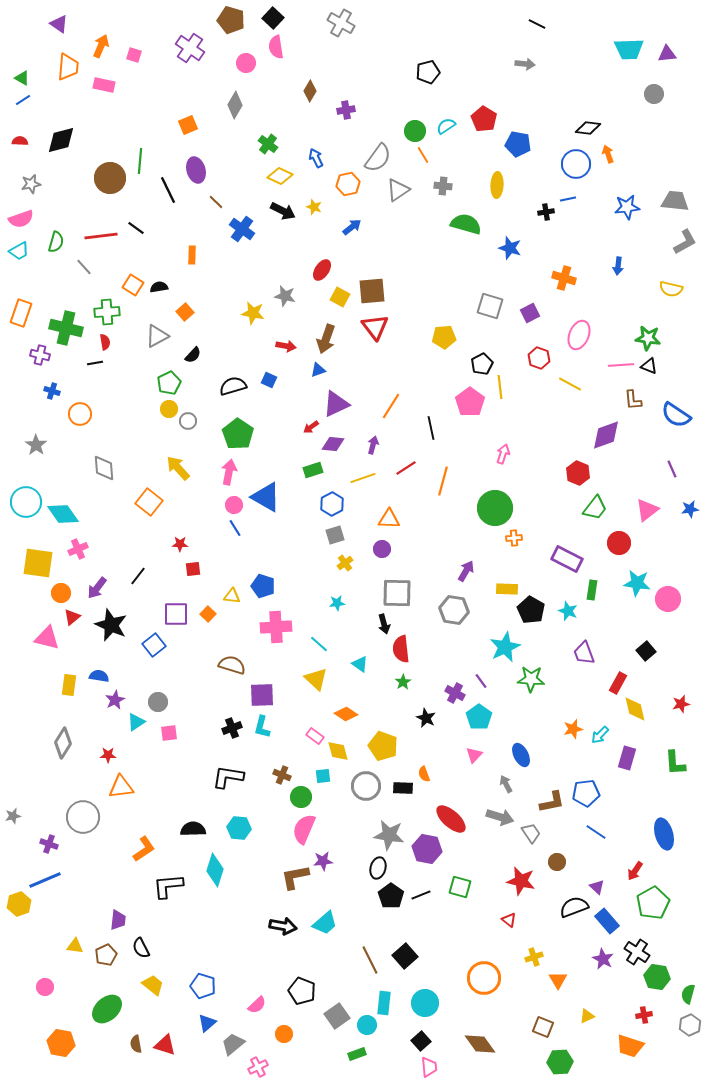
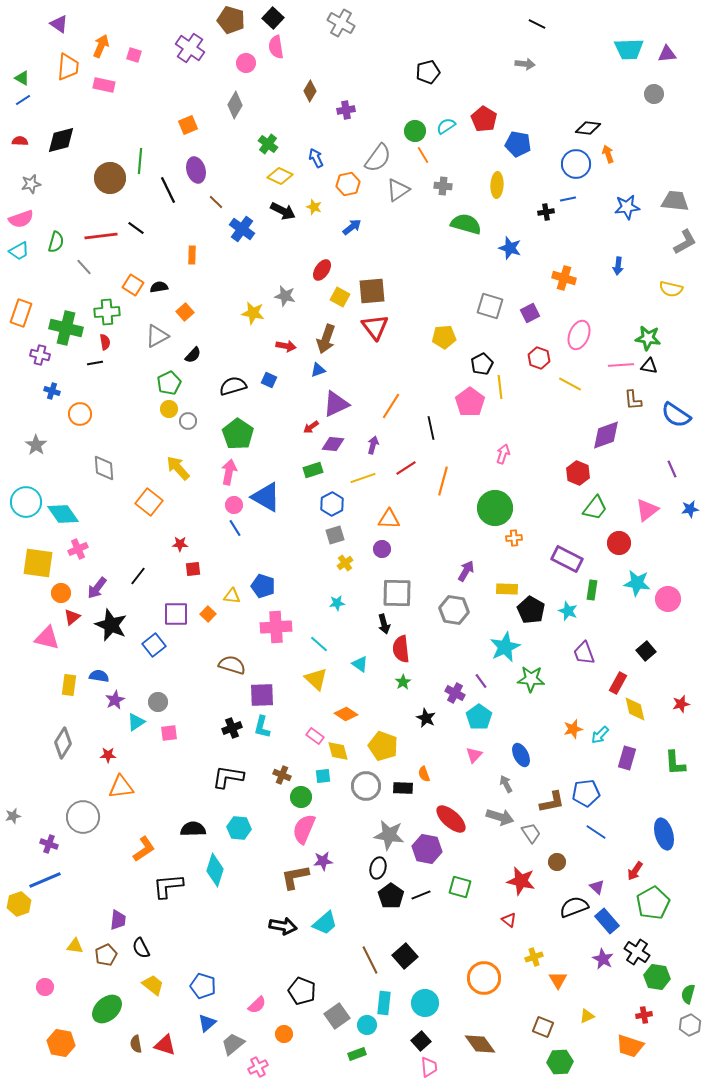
black triangle at (649, 366): rotated 12 degrees counterclockwise
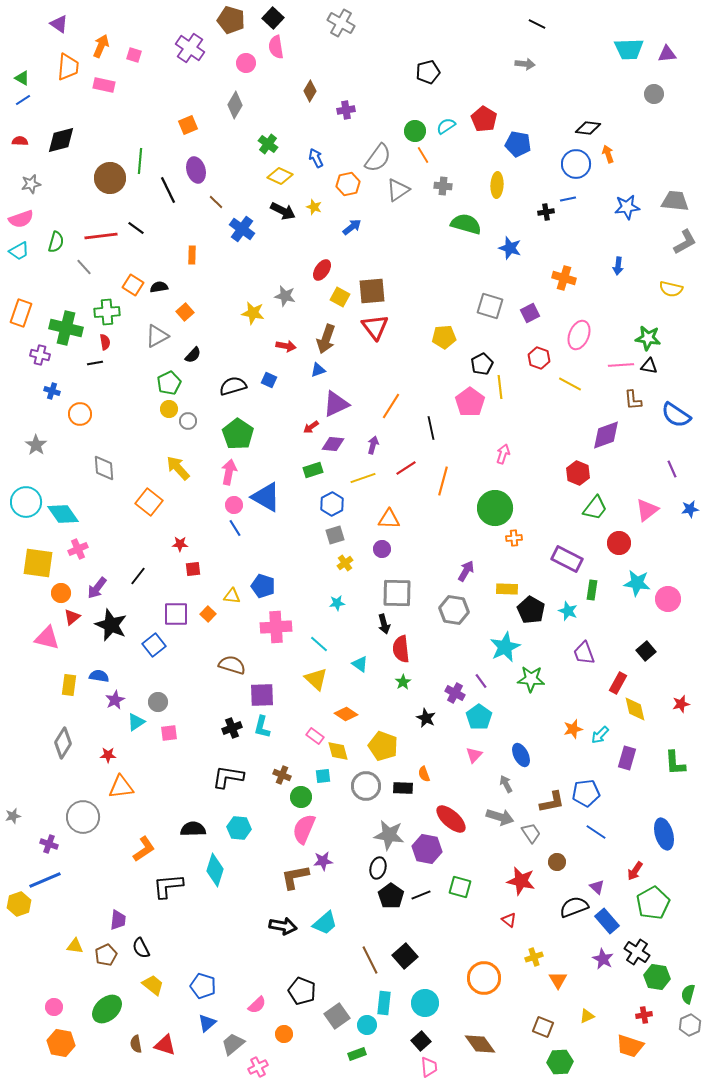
pink circle at (45, 987): moved 9 px right, 20 px down
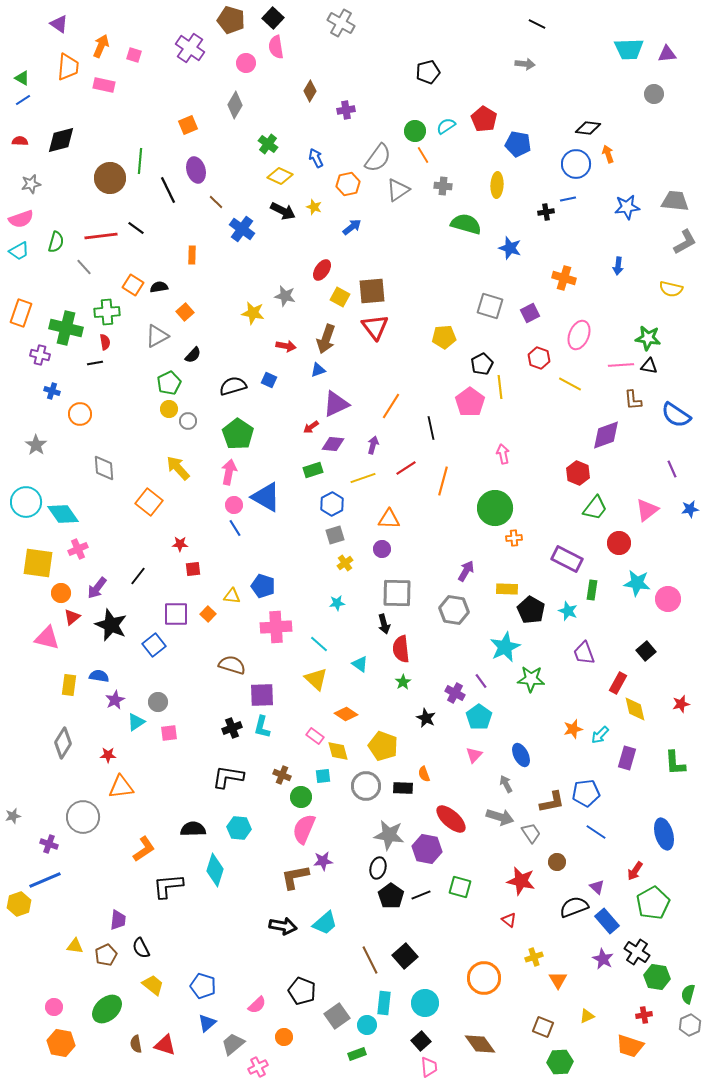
pink arrow at (503, 454): rotated 30 degrees counterclockwise
orange circle at (284, 1034): moved 3 px down
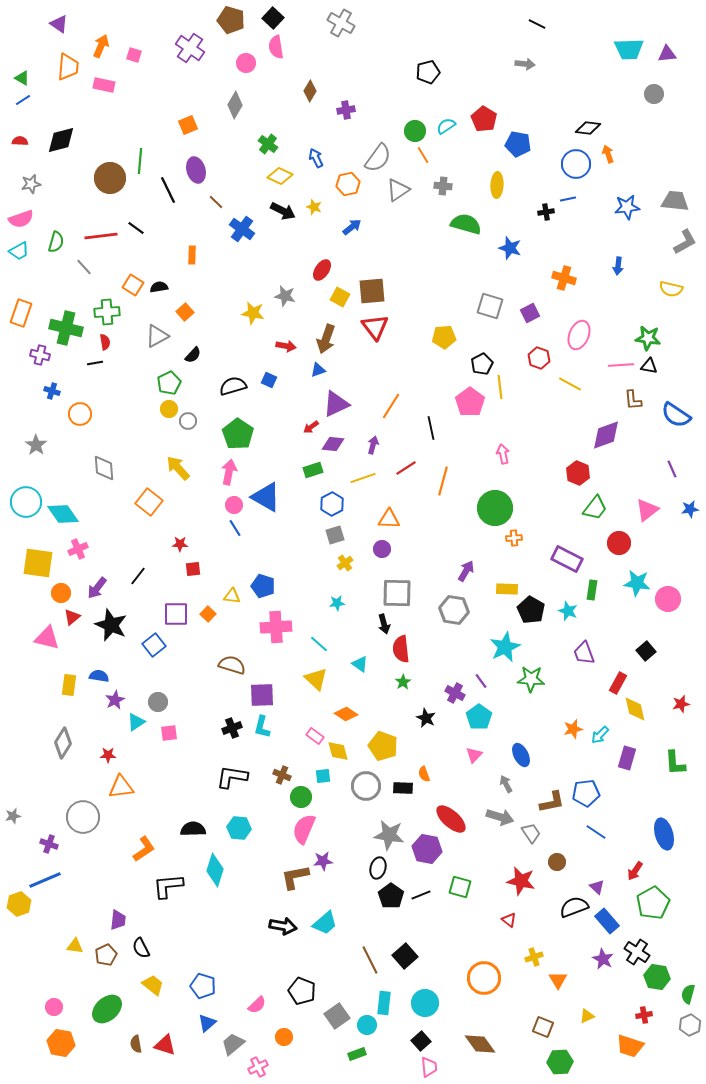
black L-shape at (228, 777): moved 4 px right
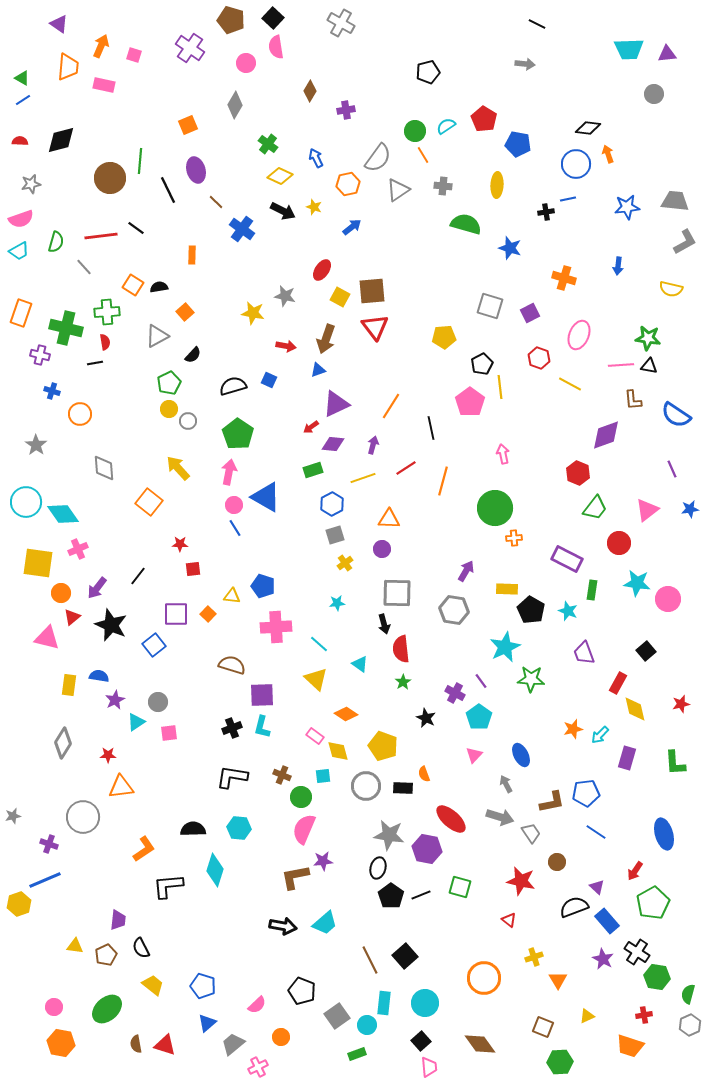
orange circle at (284, 1037): moved 3 px left
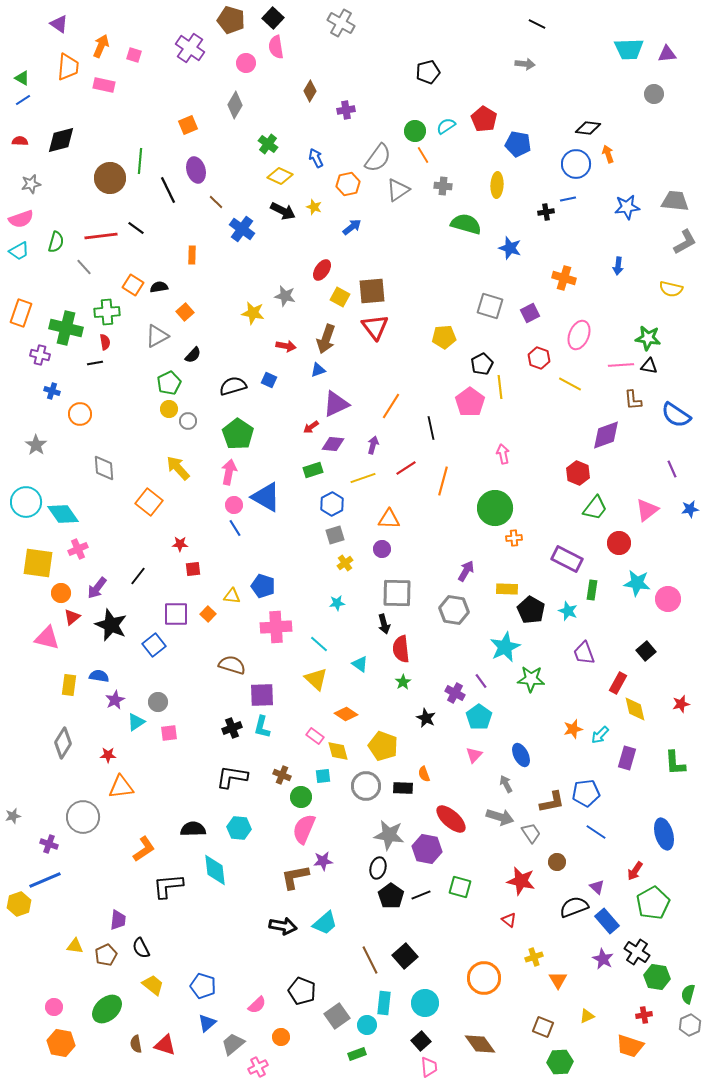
cyan diamond at (215, 870): rotated 24 degrees counterclockwise
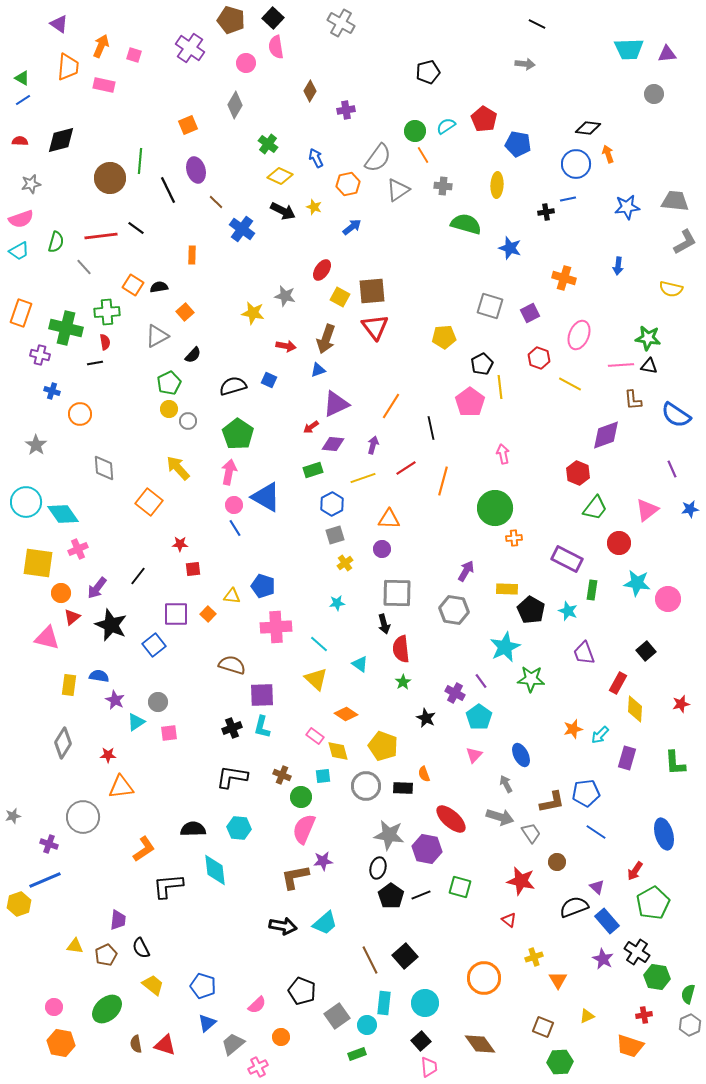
purple star at (115, 700): rotated 18 degrees counterclockwise
yellow diamond at (635, 709): rotated 16 degrees clockwise
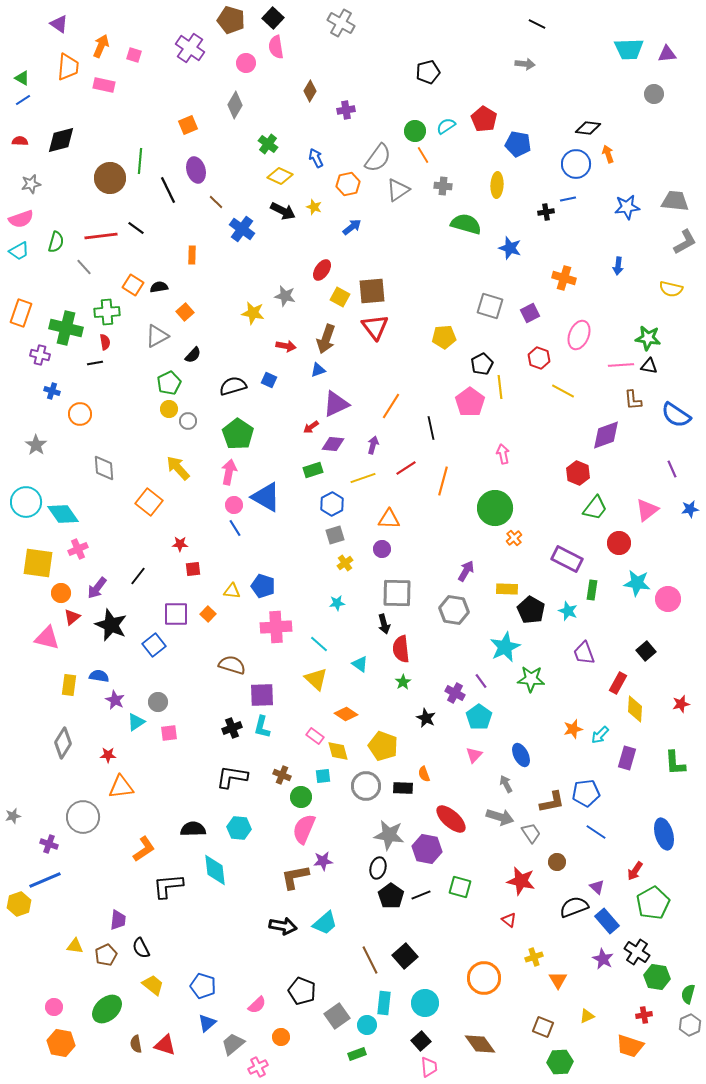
yellow line at (570, 384): moved 7 px left, 7 px down
orange cross at (514, 538): rotated 35 degrees counterclockwise
yellow triangle at (232, 596): moved 5 px up
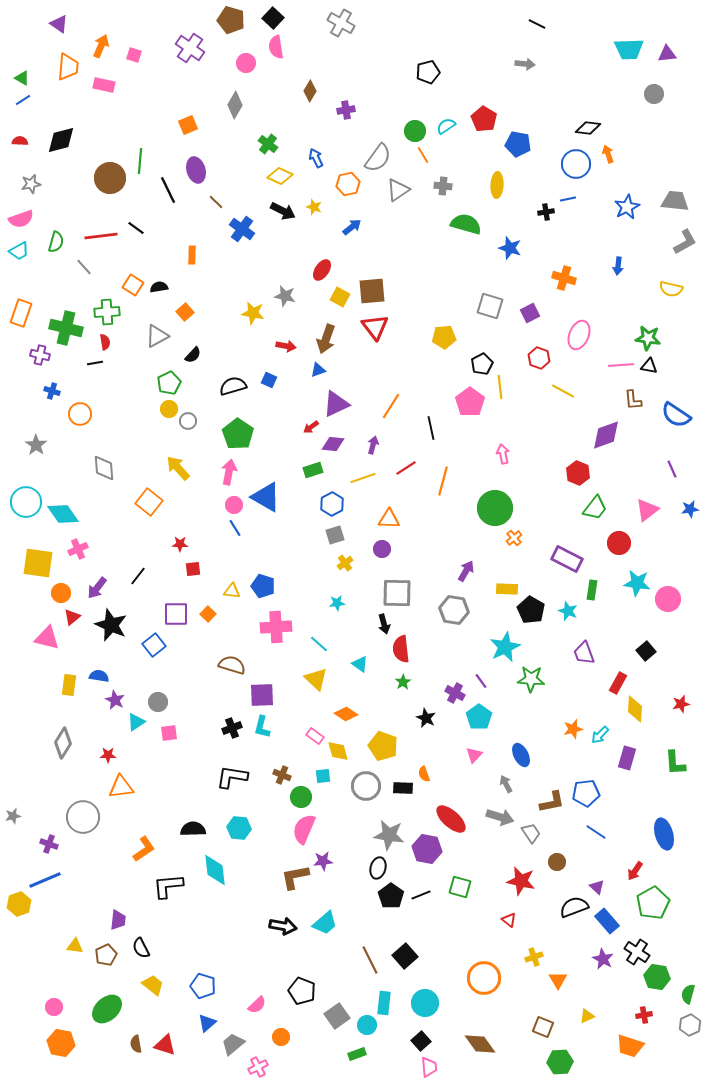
blue star at (627, 207): rotated 20 degrees counterclockwise
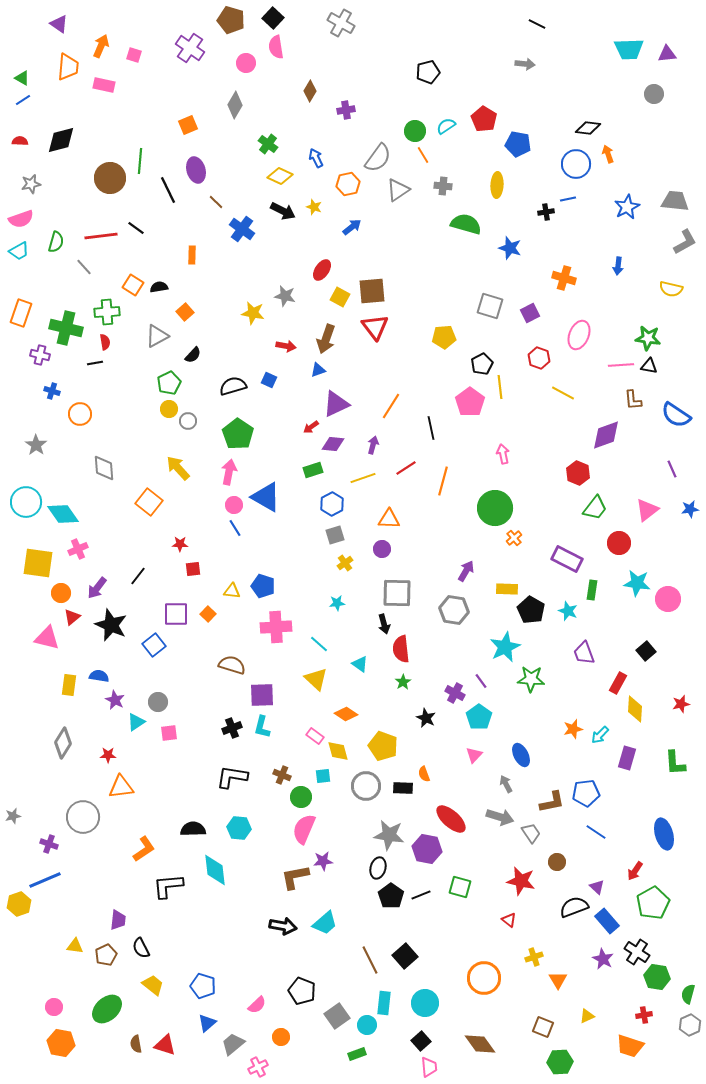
yellow line at (563, 391): moved 2 px down
